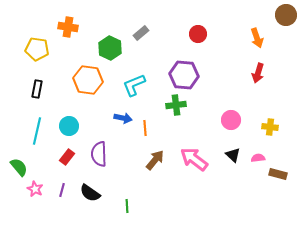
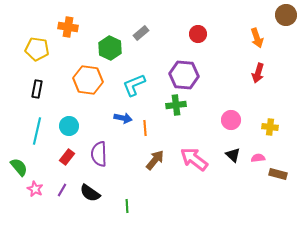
purple line: rotated 16 degrees clockwise
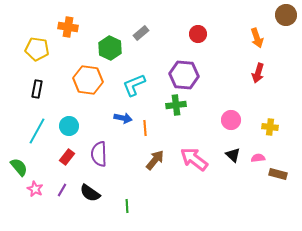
cyan line: rotated 16 degrees clockwise
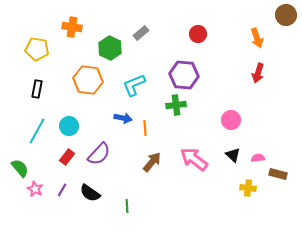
orange cross: moved 4 px right
yellow cross: moved 22 px left, 61 px down
purple semicircle: rotated 135 degrees counterclockwise
brown arrow: moved 3 px left, 2 px down
green semicircle: moved 1 px right, 1 px down
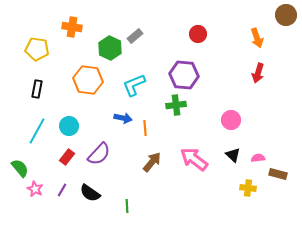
gray rectangle: moved 6 px left, 3 px down
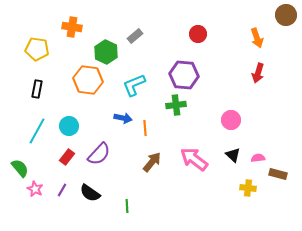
green hexagon: moved 4 px left, 4 px down
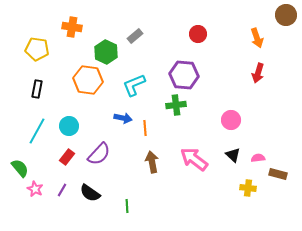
brown arrow: rotated 50 degrees counterclockwise
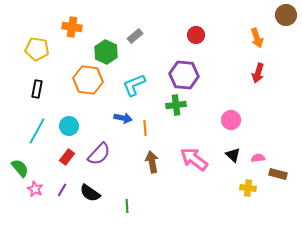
red circle: moved 2 px left, 1 px down
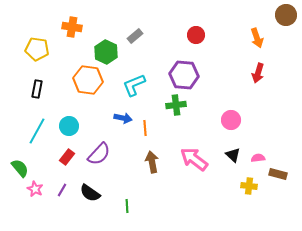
yellow cross: moved 1 px right, 2 px up
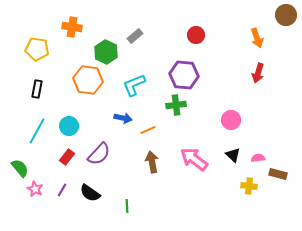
orange line: moved 3 px right, 2 px down; rotated 70 degrees clockwise
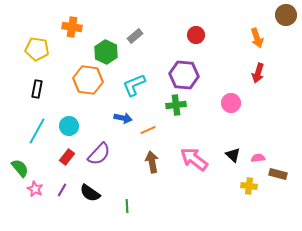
pink circle: moved 17 px up
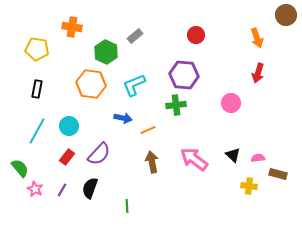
orange hexagon: moved 3 px right, 4 px down
black semicircle: moved 5 px up; rotated 75 degrees clockwise
